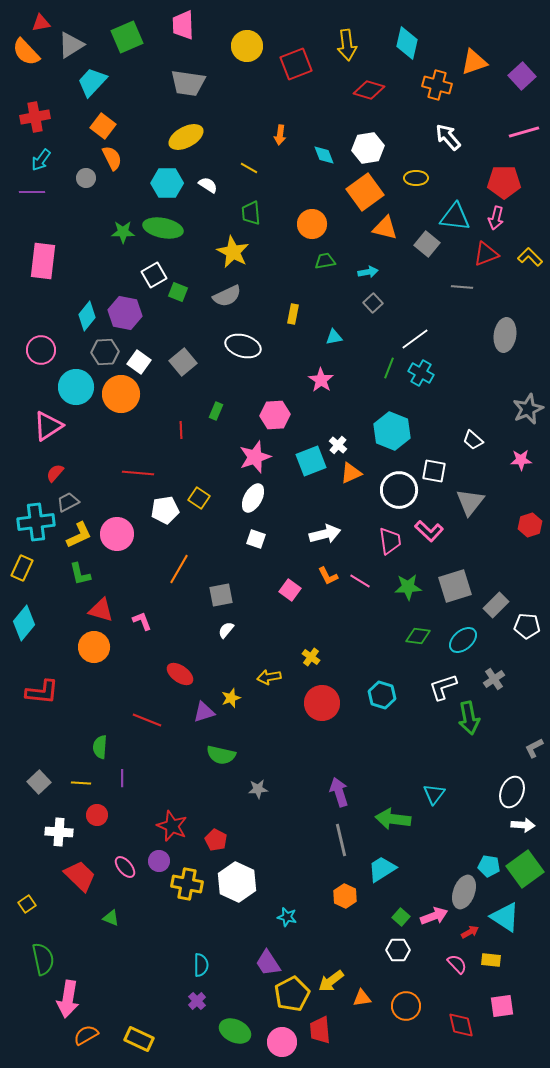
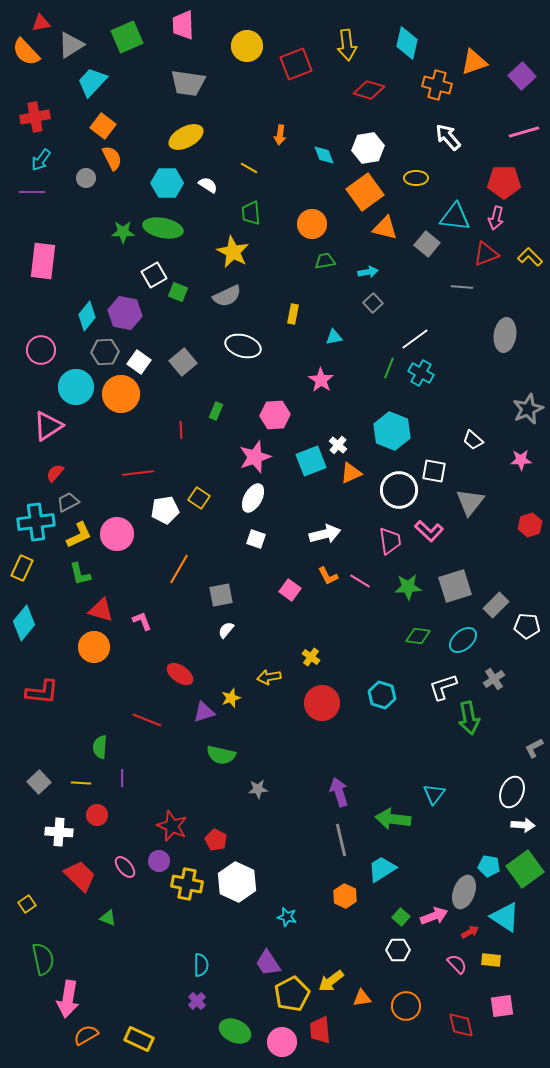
red line at (138, 473): rotated 12 degrees counterclockwise
green triangle at (111, 918): moved 3 px left
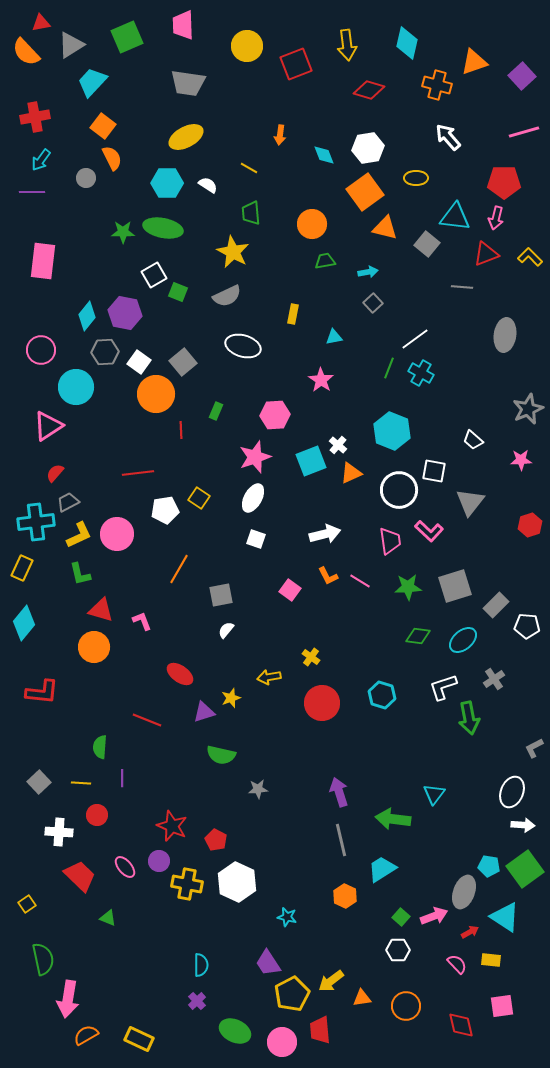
orange circle at (121, 394): moved 35 px right
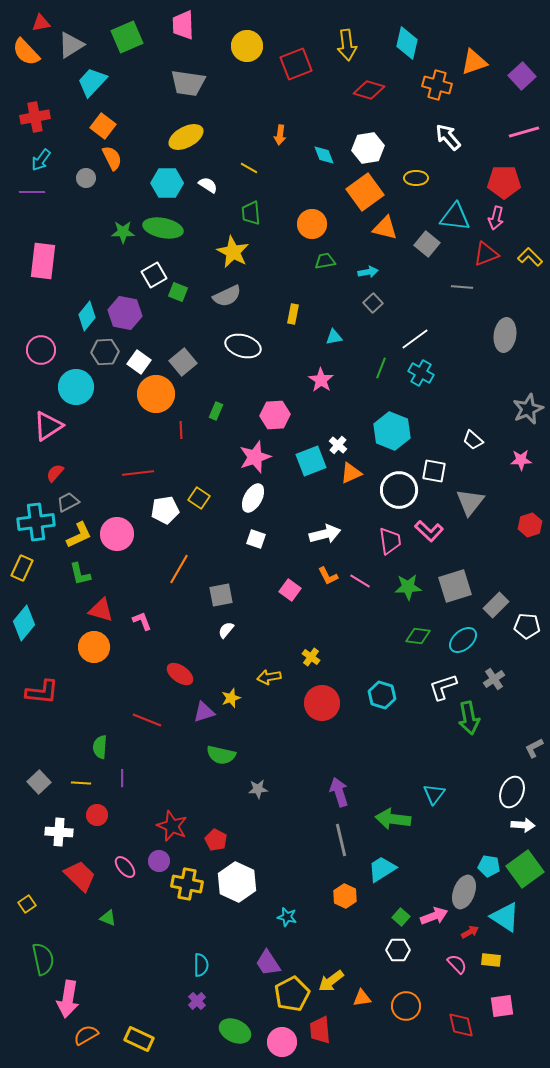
green line at (389, 368): moved 8 px left
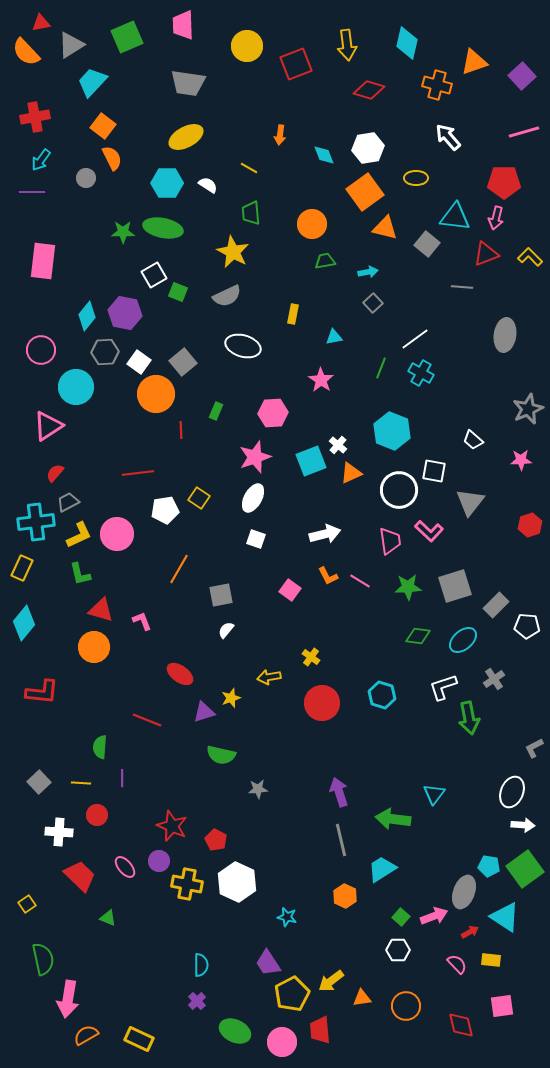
pink hexagon at (275, 415): moved 2 px left, 2 px up
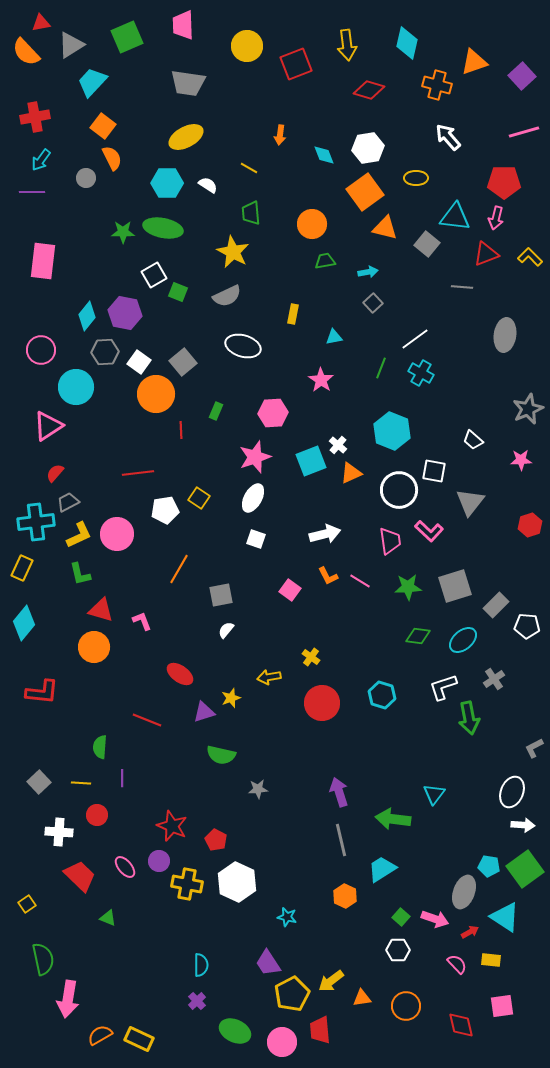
pink arrow at (434, 916): moved 1 px right, 3 px down; rotated 40 degrees clockwise
orange semicircle at (86, 1035): moved 14 px right
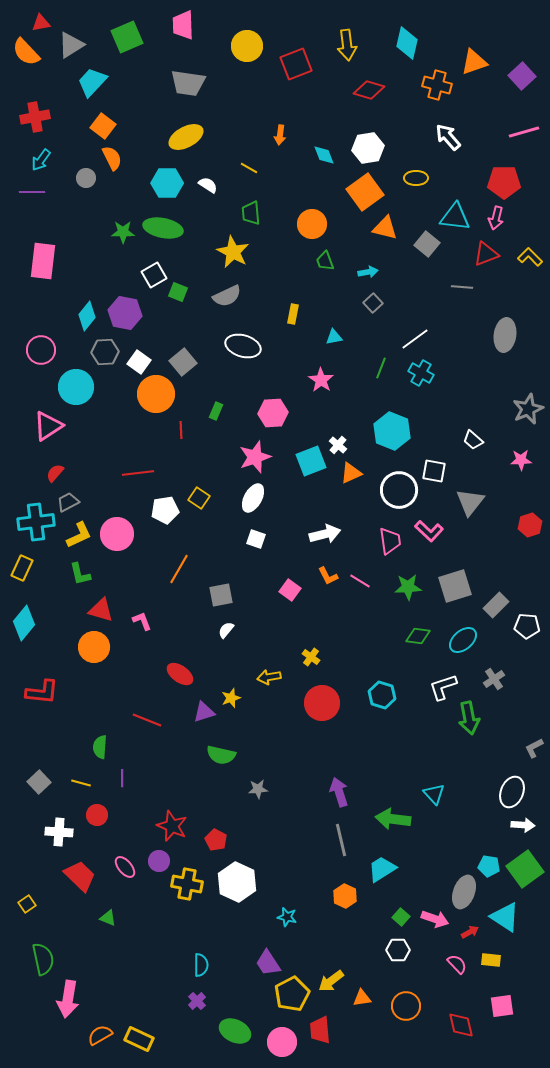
green trapezoid at (325, 261): rotated 100 degrees counterclockwise
yellow line at (81, 783): rotated 12 degrees clockwise
cyan triangle at (434, 794): rotated 20 degrees counterclockwise
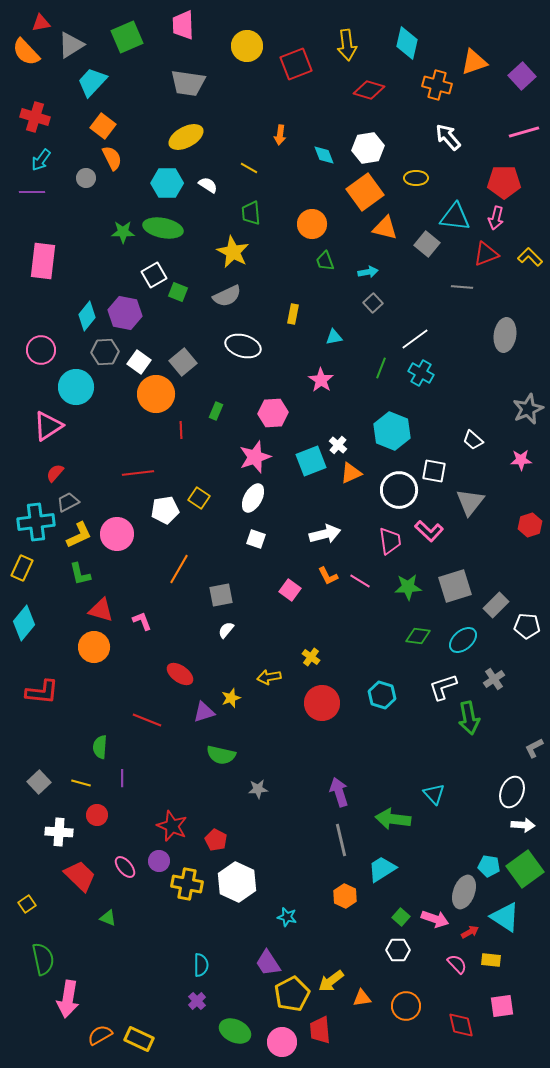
red cross at (35, 117): rotated 28 degrees clockwise
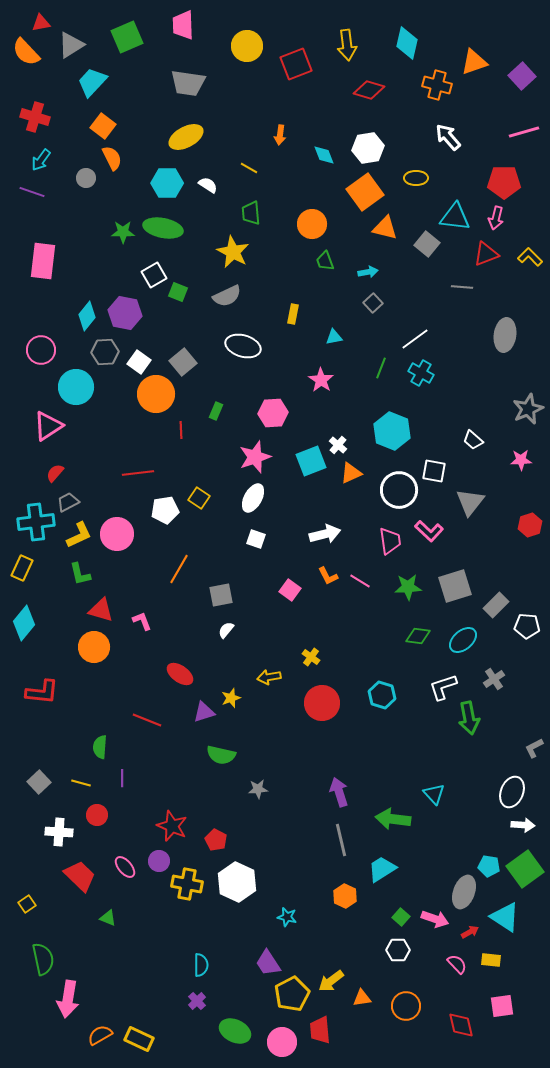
purple line at (32, 192): rotated 20 degrees clockwise
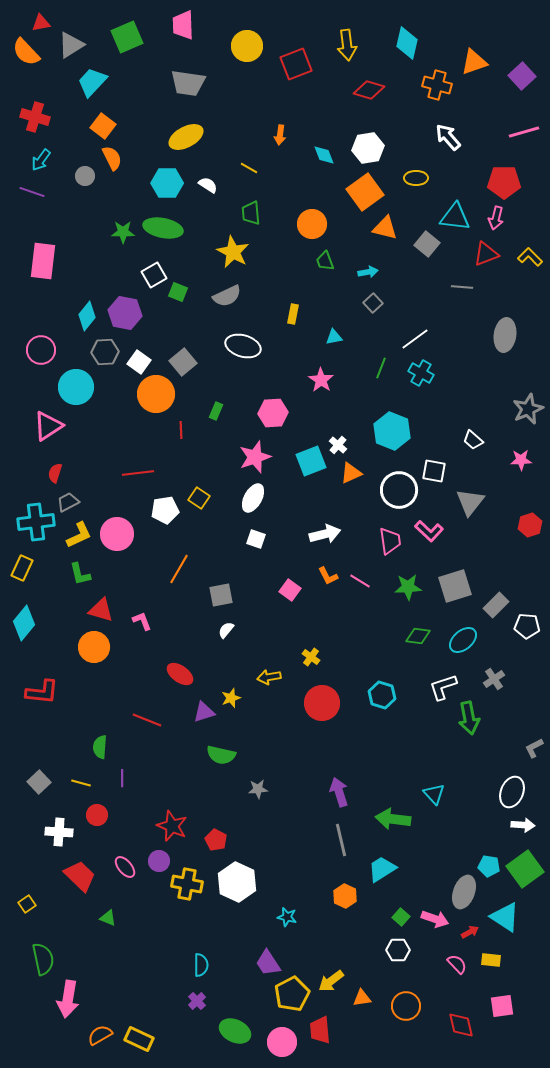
gray circle at (86, 178): moved 1 px left, 2 px up
red semicircle at (55, 473): rotated 24 degrees counterclockwise
